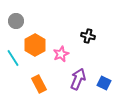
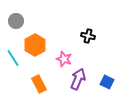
pink star: moved 3 px right, 5 px down; rotated 28 degrees counterclockwise
blue square: moved 3 px right, 1 px up
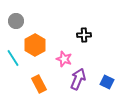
black cross: moved 4 px left, 1 px up; rotated 16 degrees counterclockwise
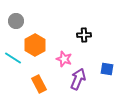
cyan line: rotated 24 degrees counterclockwise
blue square: moved 13 px up; rotated 16 degrees counterclockwise
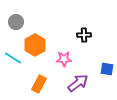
gray circle: moved 1 px down
pink star: rotated 21 degrees counterclockwise
purple arrow: moved 4 px down; rotated 30 degrees clockwise
orange rectangle: rotated 54 degrees clockwise
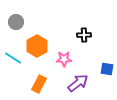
orange hexagon: moved 2 px right, 1 px down
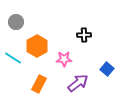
blue square: rotated 32 degrees clockwise
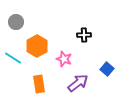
pink star: rotated 21 degrees clockwise
orange rectangle: rotated 36 degrees counterclockwise
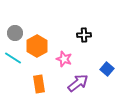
gray circle: moved 1 px left, 11 px down
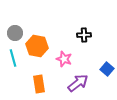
orange hexagon: rotated 20 degrees counterclockwise
cyan line: rotated 42 degrees clockwise
